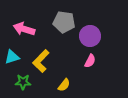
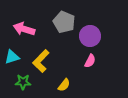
gray pentagon: rotated 15 degrees clockwise
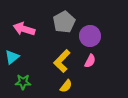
gray pentagon: rotated 20 degrees clockwise
cyan triangle: rotated 21 degrees counterclockwise
yellow L-shape: moved 21 px right
yellow semicircle: moved 2 px right, 1 px down
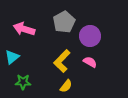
pink semicircle: moved 1 px down; rotated 88 degrees counterclockwise
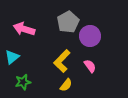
gray pentagon: moved 4 px right
pink semicircle: moved 4 px down; rotated 24 degrees clockwise
green star: rotated 14 degrees counterclockwise
yellow semicircle: moved 1 px up
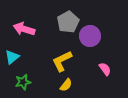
yellow L-shape: rotated 20 degrees clockwise
pink semicircle: moved 15 px right, 3 px down
